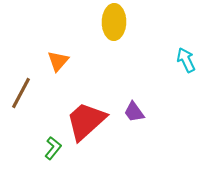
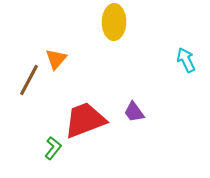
orange triangle: moved 2 px left, 2 px up
brown line: moved 8 px right, 13 px up
red trapezoid: moved 1 px left, 1 px up; rotated 21 degrees clockwise
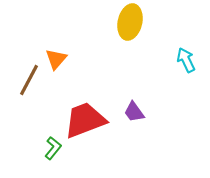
yellow ellipse: moved 16 px right; rotated 12 degrees clockwise
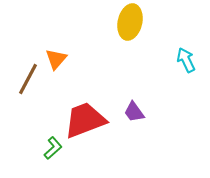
brown line: moved 1 px left, 1 px up
green L-shape: rotated 10 degrees clockwise
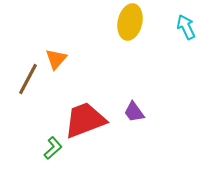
cyan arrow: moved 33 px up
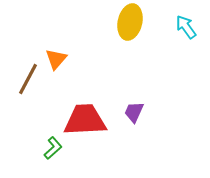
cyan arrow: rotated 10 degrees counterclockwise
purple trapezoid: rotated 60 degrees clockwise
red trapezoid: rotated 18 degrees clockwise
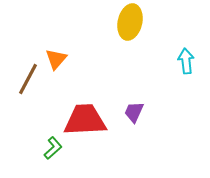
cyan arrow: moved 34 px down; rotated 30 degrees clockwise
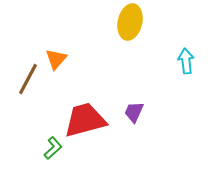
red trapezoid: rotated 12 degrees counterclockwise
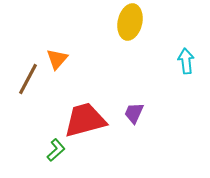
orange triangle: moved 1 px right
purple trapezoid: moved 1 px down
green L-shape: moved 3 px right, 2 px down
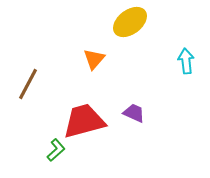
yellow ellipse: rotated 40 degrees clockwise
orange triangle: moved 37 px right
brown line: moved 5 px down
purple trapezoid: rotated 90 degrees clockwise
red trapezoid: moved 1 px left, 1 px down
